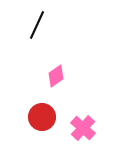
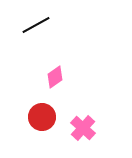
black line: moved 1 px left; rotated 36 degrees clockwise
pink diamond: moved 1 px left, 1 px down
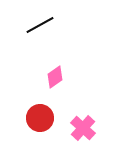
black line: moved 4 px right
red circle: moved 2 px left, 1 px down
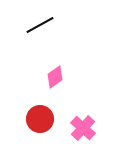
red circle: moved 1 px down
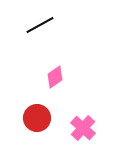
red circle: moved 3 px left, 1 px up
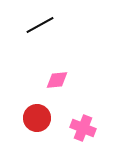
pink diamond: moved 2 px right, 3 px down; rotated 30 degrees clockwise
pink cross: rotated 20 degrees counterclockwise
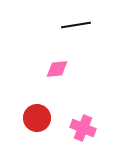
black line: moved 36 px right; rotated 20 degrees clockwise
pink diamond: moved 11 px up
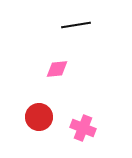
red circle: moved 2 px right, 1 px up
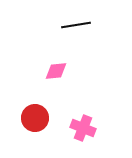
pink diamond: moved 1 px left, 2 px down
red circle: moved 4 px left, 1 px down
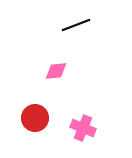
black line: rotated 12 degrees counterclockwise
